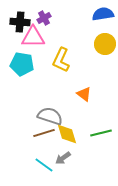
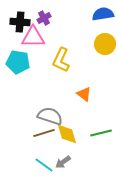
cyan pentagon: moved 4 px left, 2 px up
gray arrow: moved 4 px down
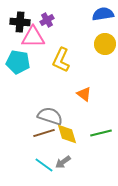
purple cross: moved 3 px right, 2 px down
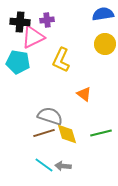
purple cross: rotated 24 degrees clockwise
pink triangle: rotated 25 degrees counterclockwise
gray arrow: moved 4 px down; rotated 42 degrees clockwise
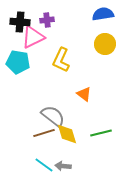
gray semicircle: moved 3 px right; rotated 20 degrees clockwise
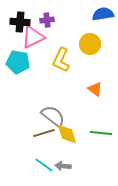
yellow circle: moved 15 px left
orange triangle: moved 11 px right, 5 px up
green line: rotated 20 degrees clockwise
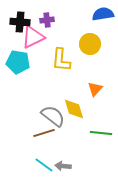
yellow L-shape: rotated 20 degrees counterclockwise
orange triangle: rotated 35 degrees clockwise
yellow diamond: moved 7 px right, 25 px up
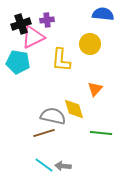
blue semicircle: rotated 15 degrees clockwise
black cross: moved 1 px right, 2 px down; rotated 24 degrees counterclockwise
gray semicircle: rotated 25 degrees counterclockwise
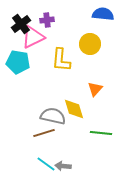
black cross: rotated 18 degrees counterclockwise
cyan line: moved 2 px right, 1 px up
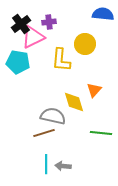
purple cross: moved 2 px right, 2 px down
yellow circle: moved 5 px left
orange triangle: moved 1 px left, 1 px down
yellow diamond: moved 7 px up
cyan line: rotated 54 degrees clockwise
